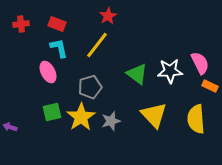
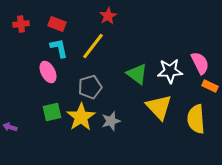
yellow line: moved 4 px left, 1 px down
yellow triangle: moved 5 px right, 8 px up
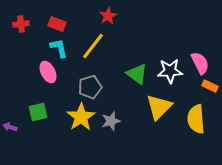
yellow triangle: rotated 28 degrees clockwise
green square: moved 14 px left
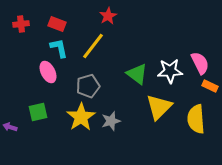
gray pentagon: moved 2 px left, 1 px up
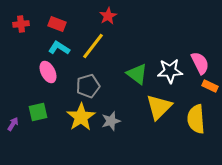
cyan L-shape: rotated 45 degrees counterclockwise
purple arrow: moved 3 px right, 3 px up; rotated 104 degrees clockwise
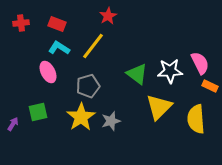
red cross: moved 1 px up
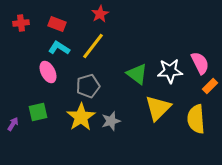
red star: moved 8 px left, 2 px up
orange rectangle: rotated 70 degrees counterclockwise
yellow triangle: moved 1 px left, 1 px down
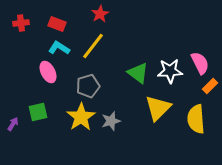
green triangle: moved 1 px right, 1 px up
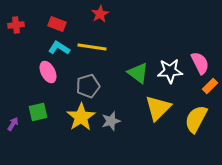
red cross: moved 5 px left, 2 px down
yellow line: moved 1 px left, 1 px down; rotated 60 degrees clockwise
yellow semicircle: rotated 32 degrees clockwise
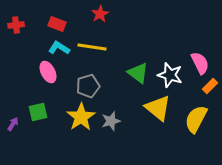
white star: moved 4 px down; rotated 20 degrees clockwise
yellow triangle: rotated 36 degrees counterclockwise
